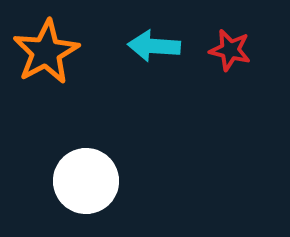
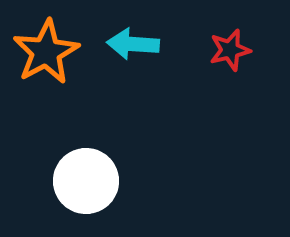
cyan arrow: moved 21 px left, 2 px up
red star: rotated 27 degrees counterclockwise
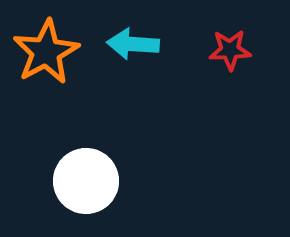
red star: rotated 12 degrees clockwise
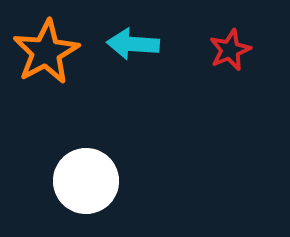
red star: rotated 21 degrees counterclockwise
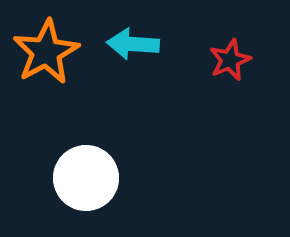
red star: moved 10 px down
white circle: moved 3 px up
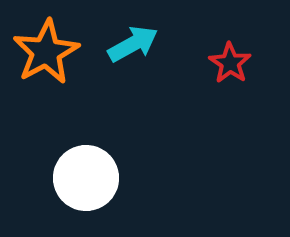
cyan arrow: rotated 147 degrees clockwise
red star: moved 3 px down; rotated 15 degrees counterclockwise
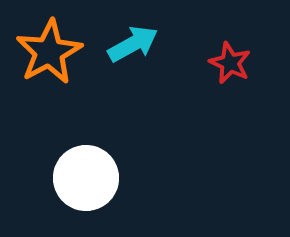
orange star: moved 3 px right
red star: rotated 9 degrees counterclockwise
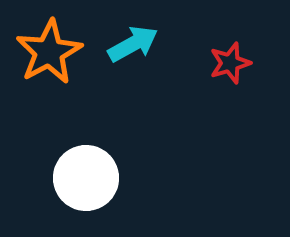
red star: rotated 30 degrees clockwise
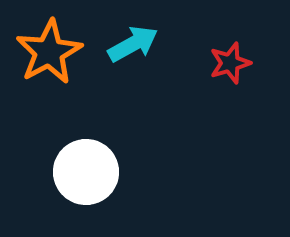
white circle: moved 6 px up
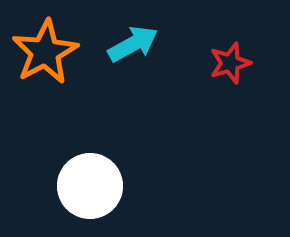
orange star: moved 4 px left
white circle: moved 4 px right, 14 px down
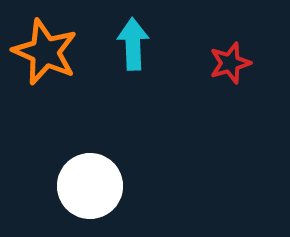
cyan arrow: rotated 63 degrees counterclockwise
orange star: rotated 20 degrees counterclockwise
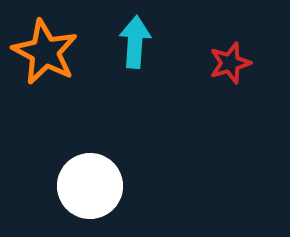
cyan arrow: moved 2 px right, 2 px up; rotated 6 degrees clockwise
orange star: rotated 4 degrees clockwise
